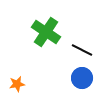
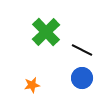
green cross: rotated 12 degrees clockwise
orange star: moved 15 px right, 1 px down
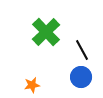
black line: rotated 35 degrees clockwise
blue circle: moved 1 px left, 1 px up
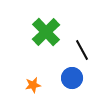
blue circle: moved 9 px left, 1 px down
orange star: moved 1 px right
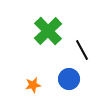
green cross: moved 2 px right, 1 px up
blue circle: moved 3 px left, 1 px down
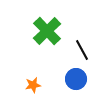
green cross: moved 1 px left
blue circle: moved 7 px right
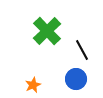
orange star: rotated 14 degrees counterclockwise
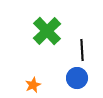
black line: rotated 25 degrees clockwise
blue circle: moved 1 px right, 1 px up
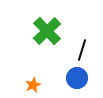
black line: rotated 20 degrees clockwise
